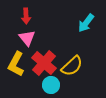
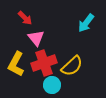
red arrow: moved 1 px left, 2 px down; rotated 42 degrees counterclockwise
pink triangle: moved 9 px right
red cross: rotated 30 degrees clockwise
cyan circle: moved 1 px right
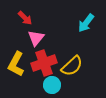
pink triangle: rotated 18 degrees clockwise
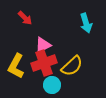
cyan arrow: rotated 54 degrees counterclockwise
pink triangle: moved 7 px right, 7 px down; rotated 24 degrees clockwise
yellow L-shape: moved 2 px down
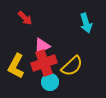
pink triangle: moved 1 px left, 1 px down
cyan circle: moved 2 px left, 3 px up
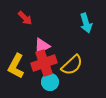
yellow semicircle: moved 1 px up
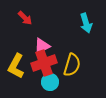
yellow semicircle: rotated 30 degrees counterclockwise
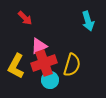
cyan arrow: moved 2 px right, 2 px up
pink triangle: moved 3 px left
cyan circle: moved 2 px up
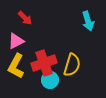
pink triangle: moved 23 px left, 5 px up
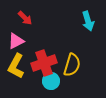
cyan circle: moved 1 px right, 1 px down
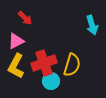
cyan arrow: moved 4 px right, 4 px down
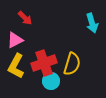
cyan arrow: moved 2 px up
pink triangle: moved 1 px left, 1 px up
yellow semicircle: moved 1 px up
